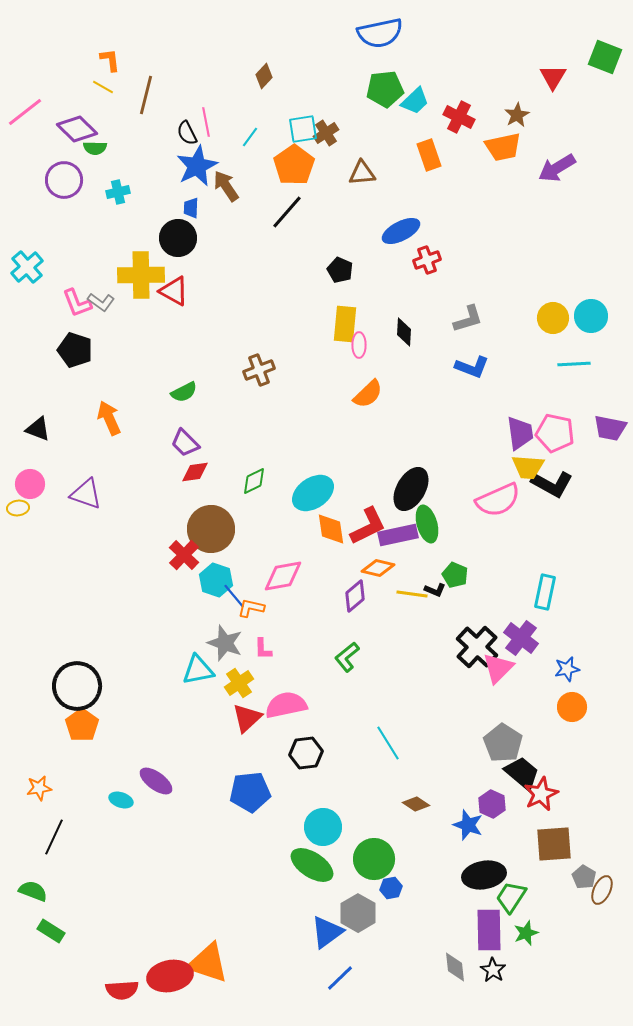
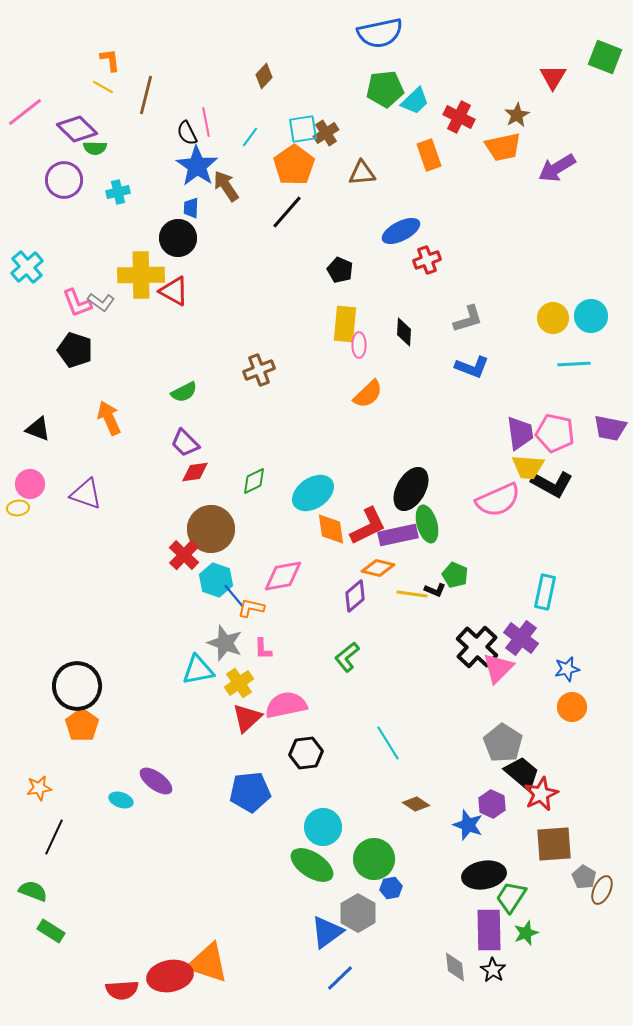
blue star at (197, 166): rotated 12 degrees counterclockwise
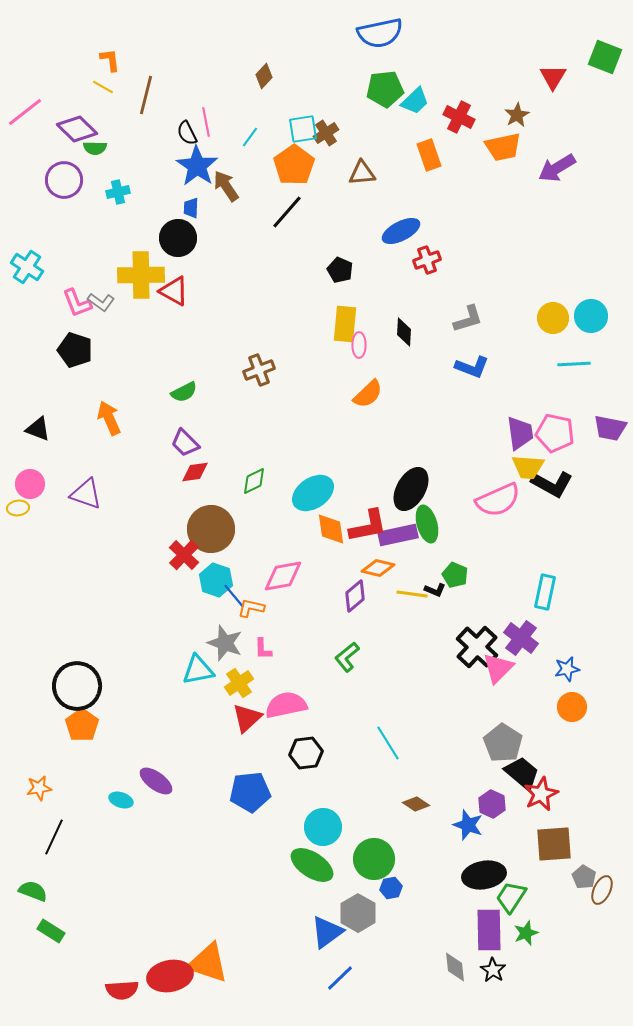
cyan cross at (27, 267): rotated 16 degrees counterclockwise
red L-shape at (368, 526): rotated 15 degrees clockwise
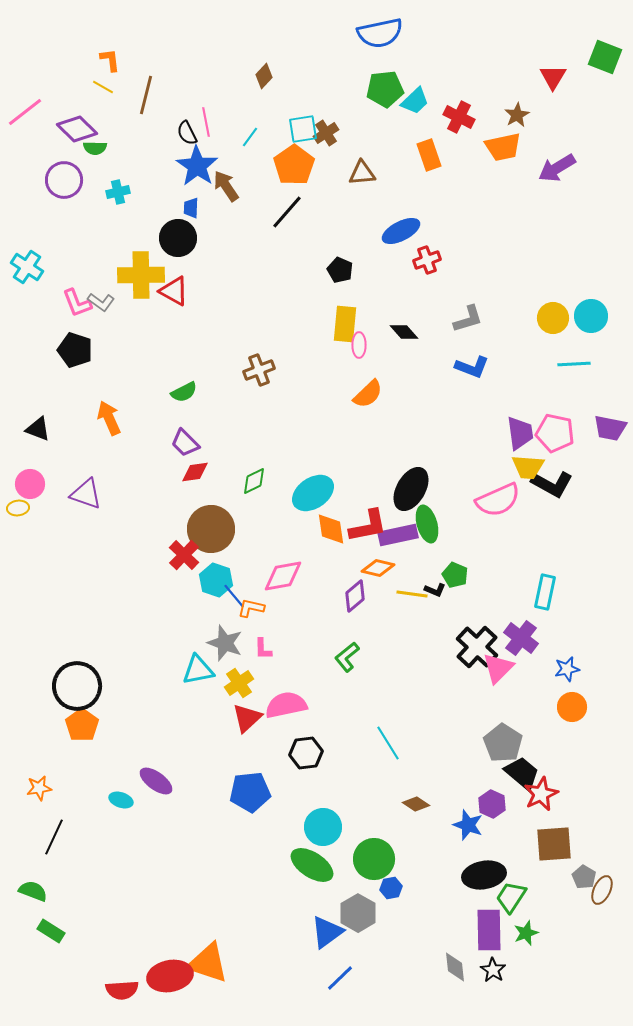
black diamond at (404, 332): rotated 44 degrees counterclockwise
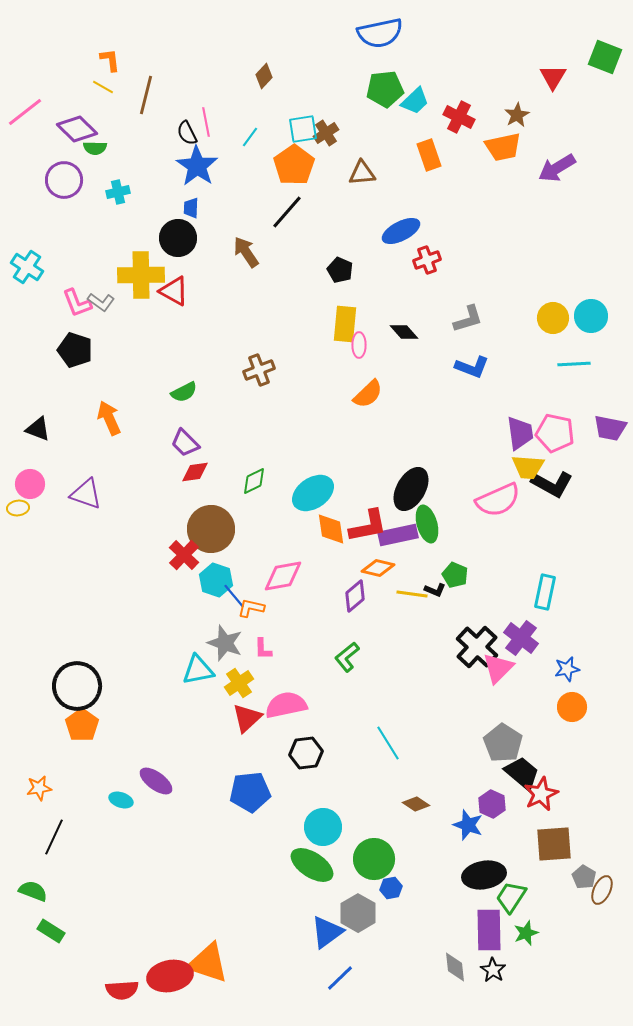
brown arrow at (226, 186): moved 20 px right, 66 px down
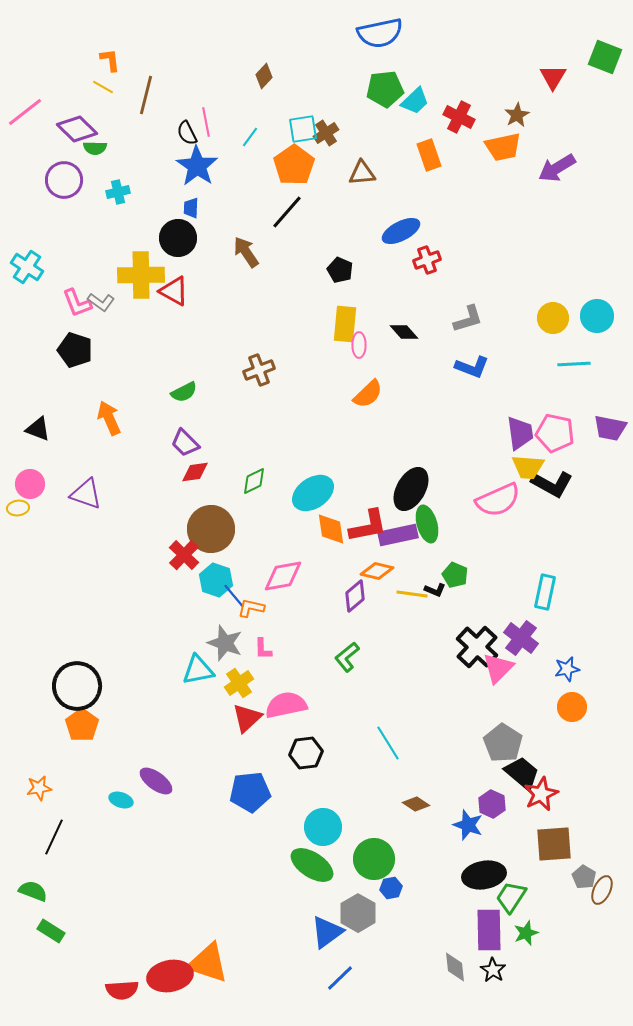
cyan circle at (591, 316): moved 6 px right
orange diamond at (378, 568): moved 1 px left, 3 px down
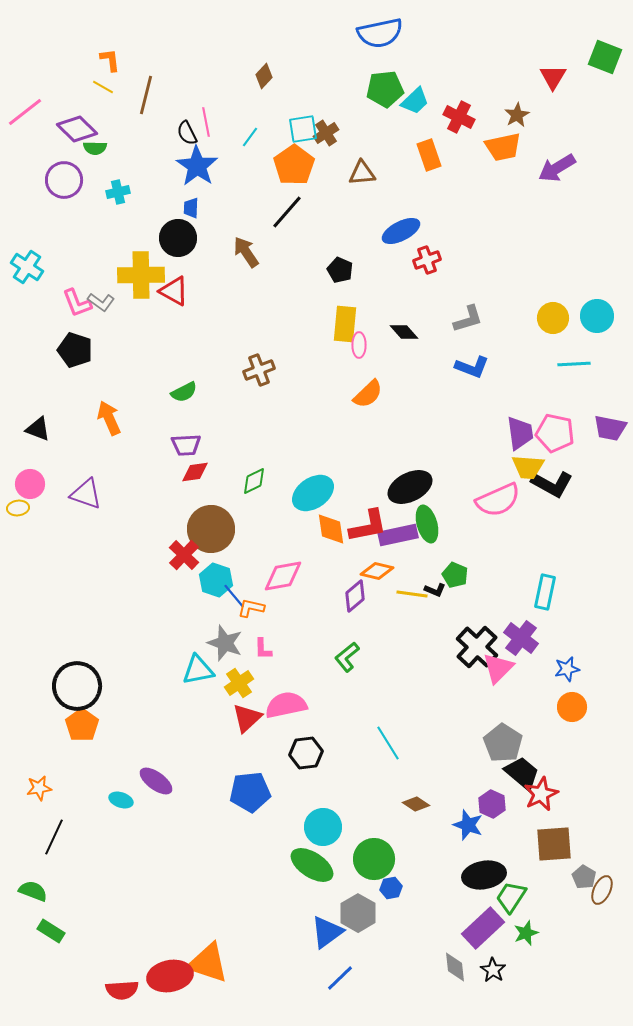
purple trapezoid at (185, 443): moved 1 px right, 2 px down; rotated 48 degrees counterclockwise
black ellipse at (411, 489): moved 1 px left, 2 px up; rotated 33 degrees clockwise
purple rectangle at (489, 930): moved 6 px left, 2 px up; rotated 48 degrees clockwise
